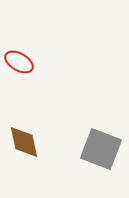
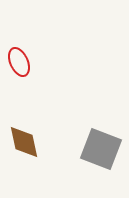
red ellipse: rotated 36 degrees clockwise
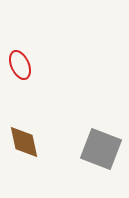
red ellipse: moved 1 px right, 3 px down
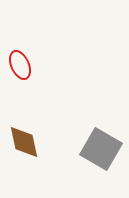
gray square: rotated 9 degrees clockwise
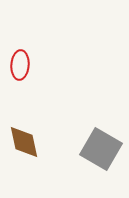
red ellipse: rotated 28 degrees clockwise
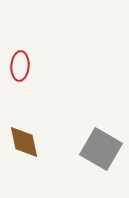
red ellipse: moved 1 px down
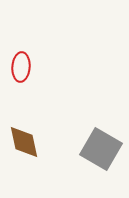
red ellipse: moved 1 px right, 1 px down
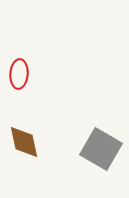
red ellipse: moved 2 px left, 7 px down
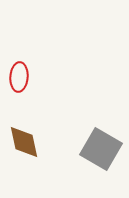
red ellipse: moved 3 px down
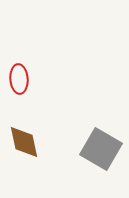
red ellipse: moved 2 px down; rotated 8 degrees counterclockwise
